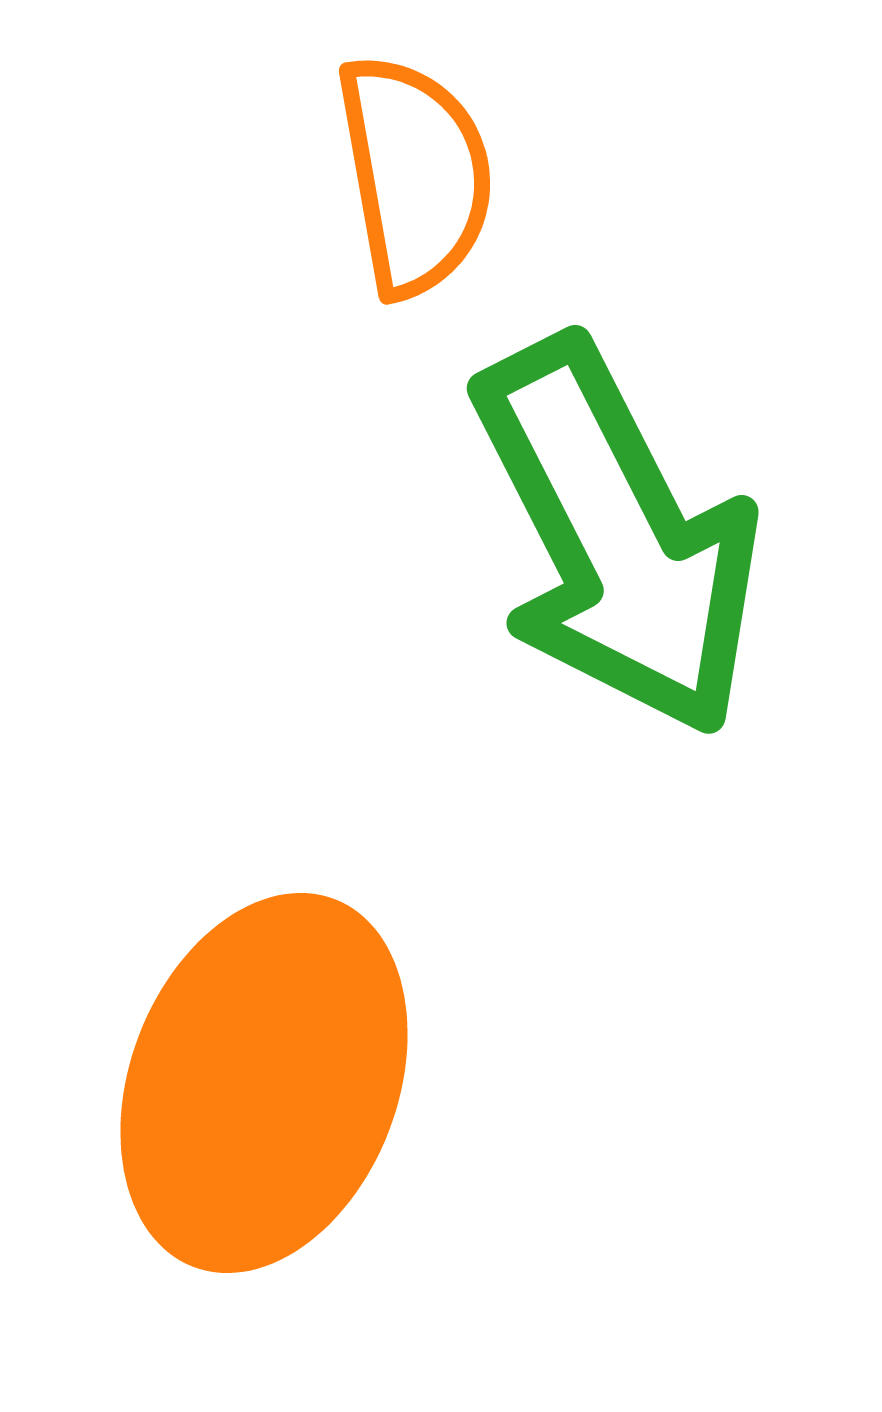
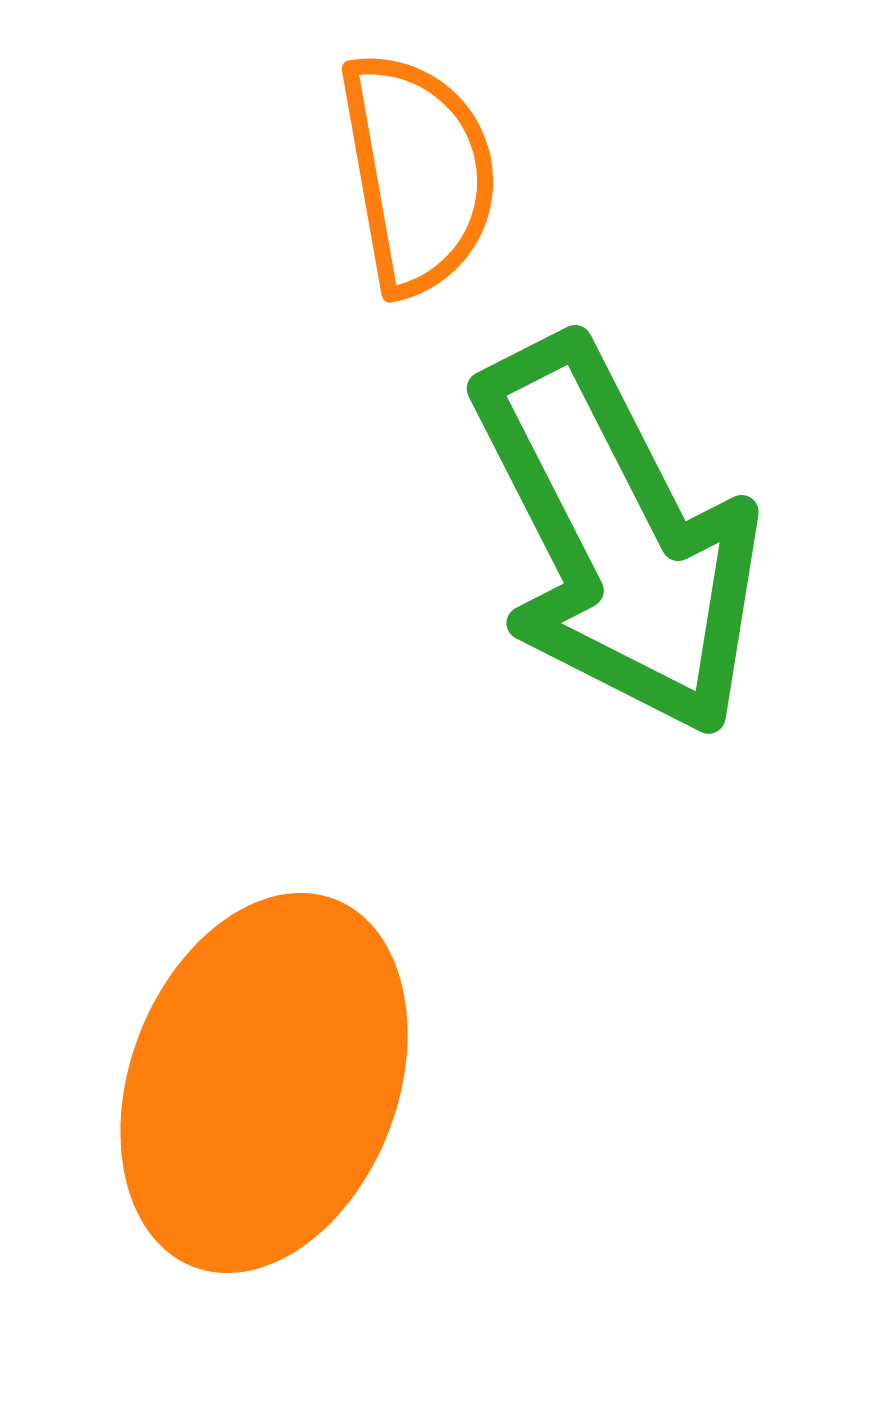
orange semicircle: moved 3 px right, 2 px up
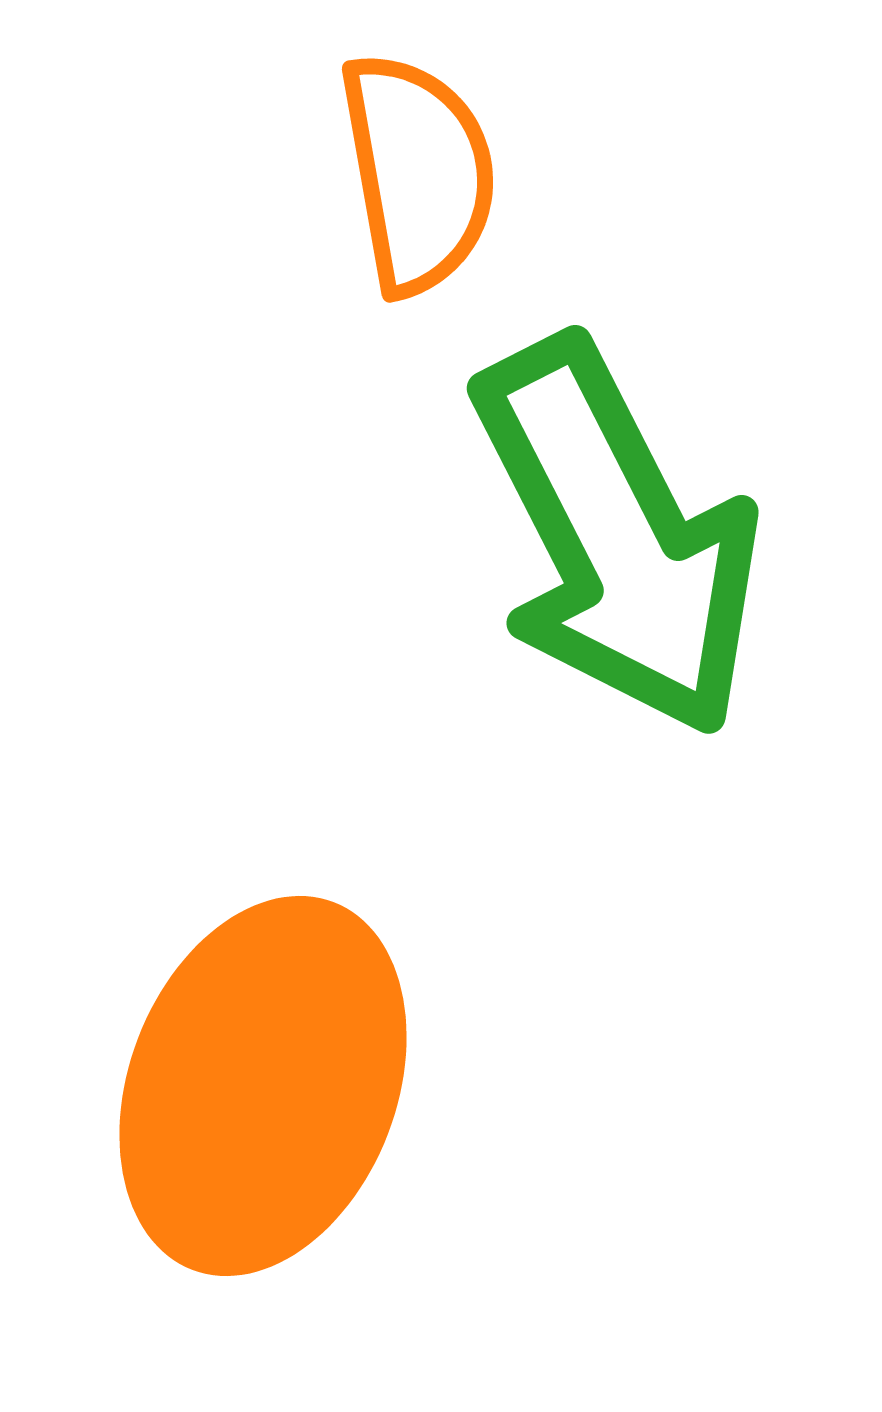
orange ellipse: moved 1 px left, 3 px down
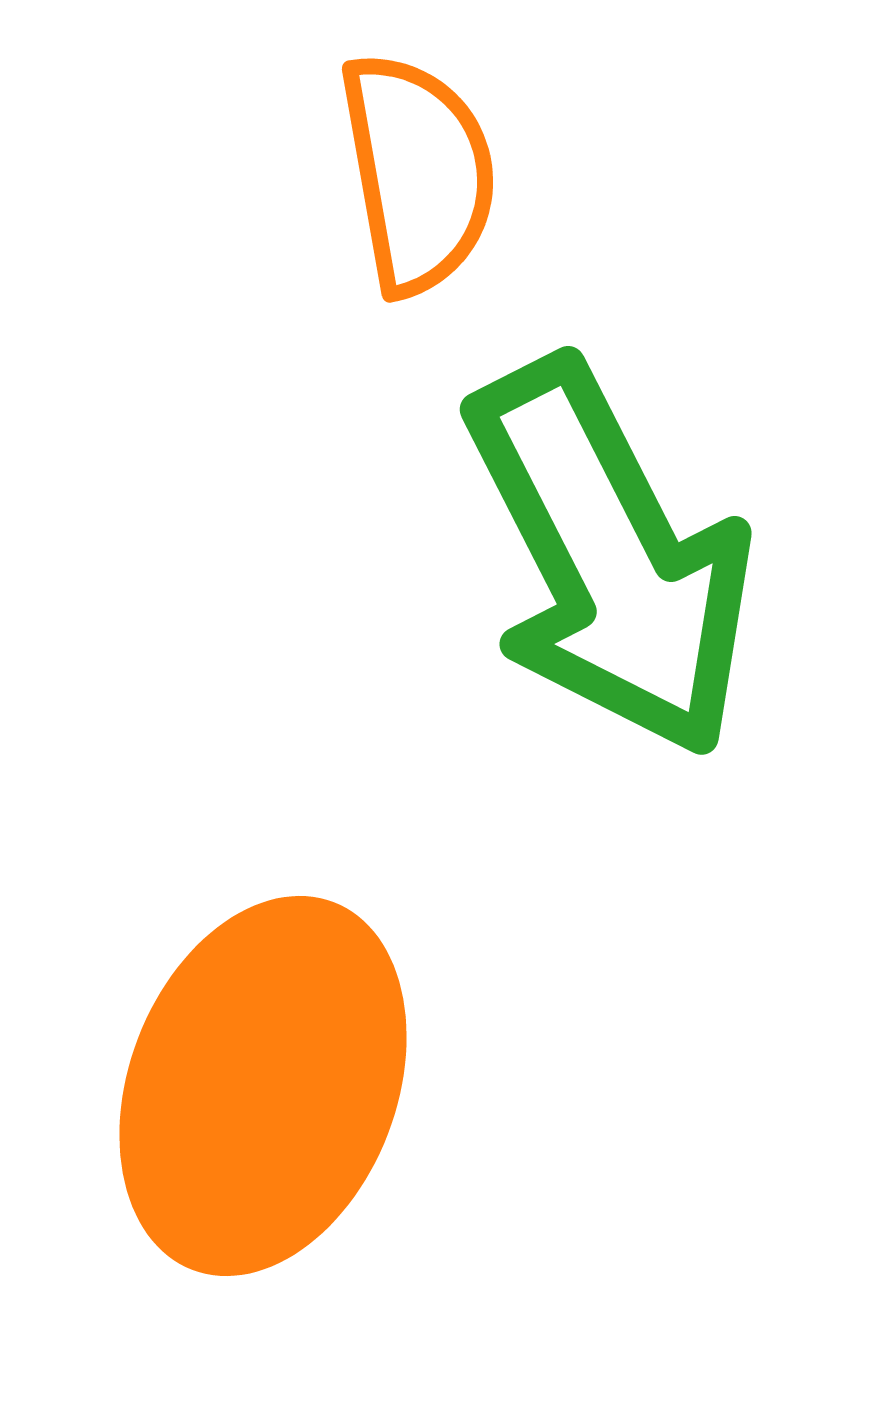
green arrow: moved 7 px left, 21 px down
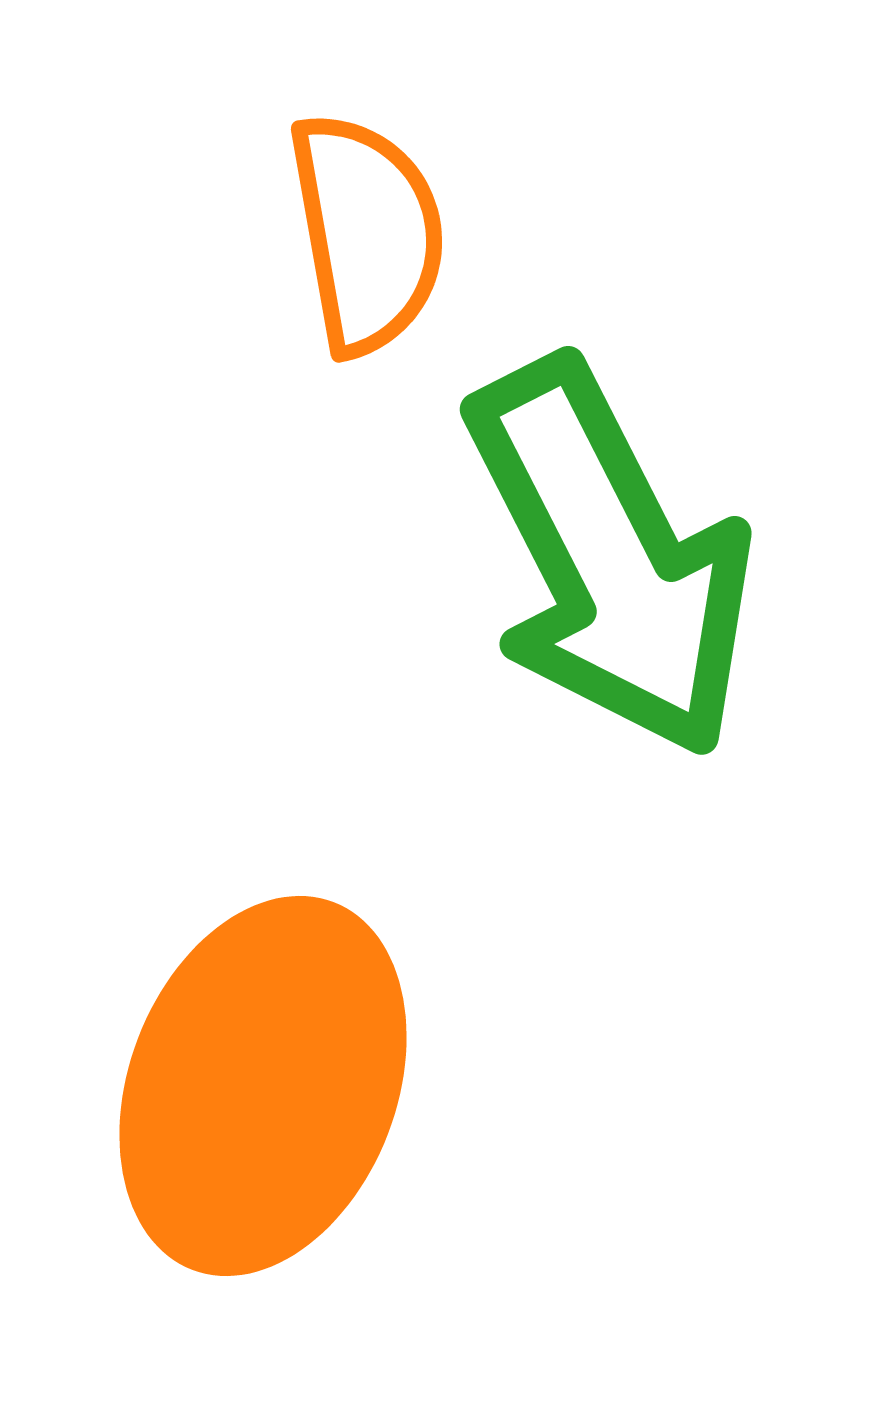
orange semicircle: moved 51 px left, 60 px down
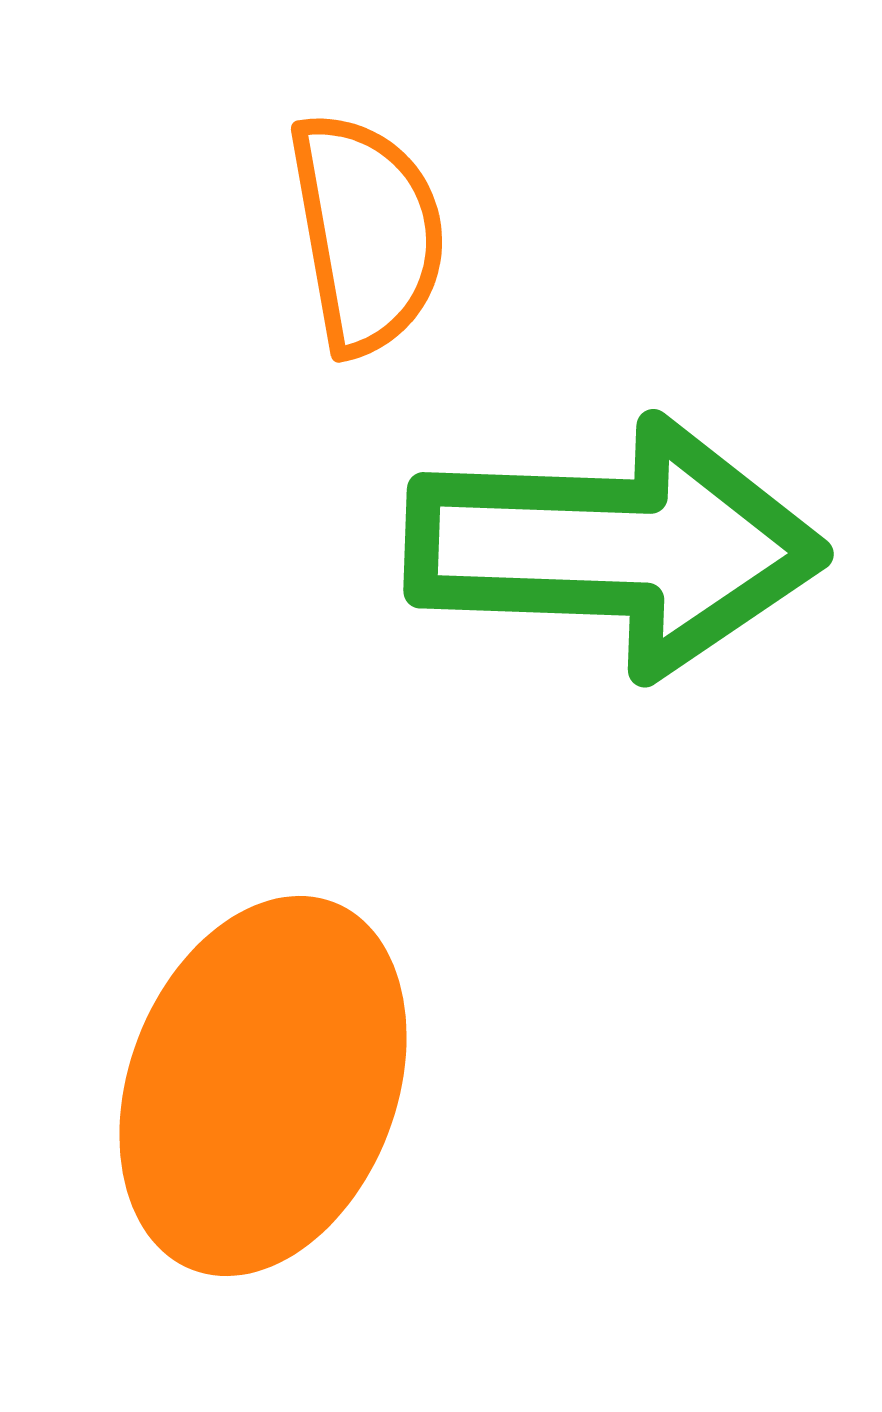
green arrow: moved 5 px right, 11 px up; rotated 61 degrees counterclockwise
